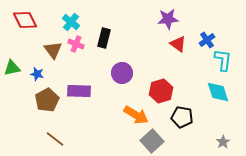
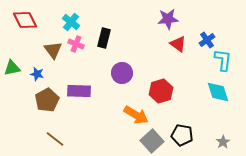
black pentagon: moved 18 px down
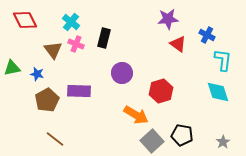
blue cross: moved 5 px up; rotated 28 degrees counterclockwise
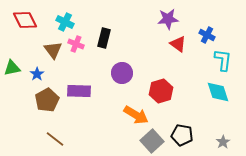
cyan cross: moved 6 px left; rotated 12 degrees counterclockwise
blue star: rotated 24 degrees clockwise
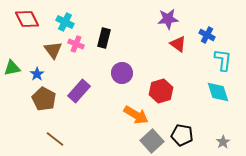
red diamond: moved 2 px right, 1 px up
purple rectangle: rotated 50 degrees counterclockwise
brown pentagon: moved 3 px left, 1 px up; rotated 15 degrees counterclockwise
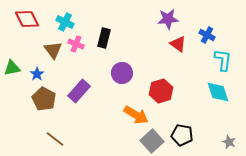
gray star: moved 6 px right; rotated 16 degrees counterclockwise
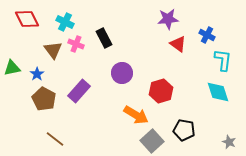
black rectangle: rotated 42 degrees counterclockwise
black pentagon: moved 2 px right, 5 px up
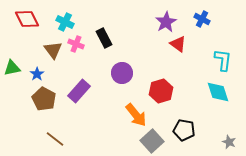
purple star: moved 2 px left, 3 px down; rotated 25 degrees counterclockwise
blue cross: moved 5 px left, 16 px up
orange arrow: rotated 20 degrees clockwise
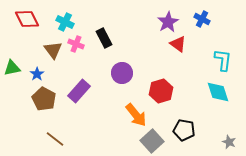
purple star: moved 2 px right
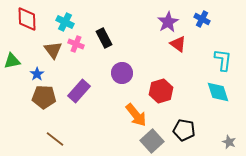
red diamond: rotated 25 degrees clockwise
green triangle: moved 7 px up
brown pentagon: moved 2 px up; rotated 25 degrees counterclockwise
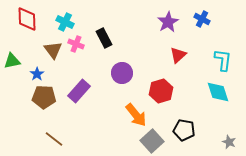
red triangle: moved 11 px down; rotated 42 degrees clockwise
brown line: moved 1 px left
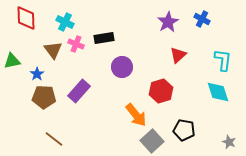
red diamond: moved 1 px left, 1 px up
black rectangle: rotated 72 degrees counterclockwise
purple circle: moved 6 px up
